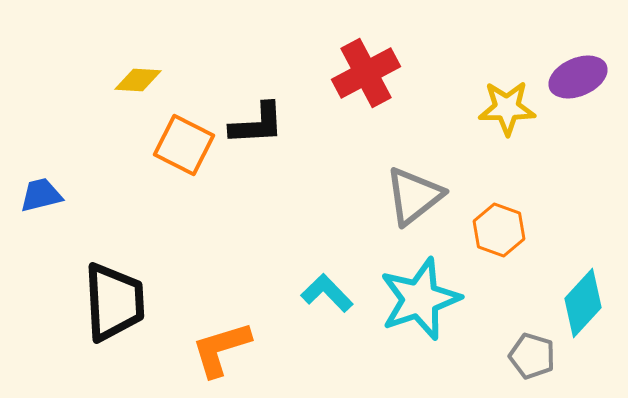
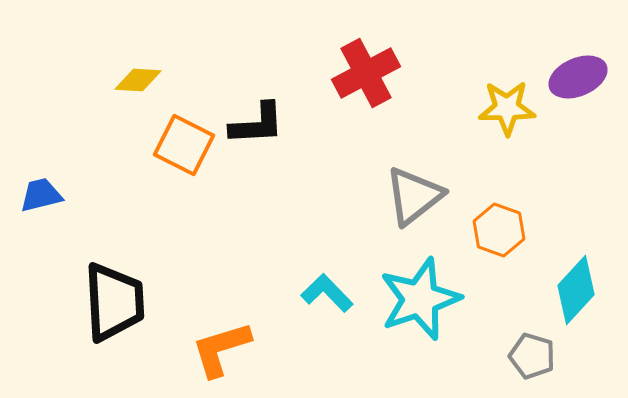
cyan diamond: moved 7 px left, 13 px up
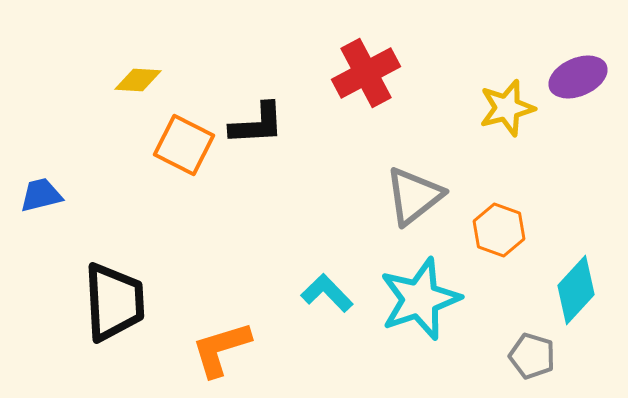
yellow star: rotated 14 degrees counterclockwise
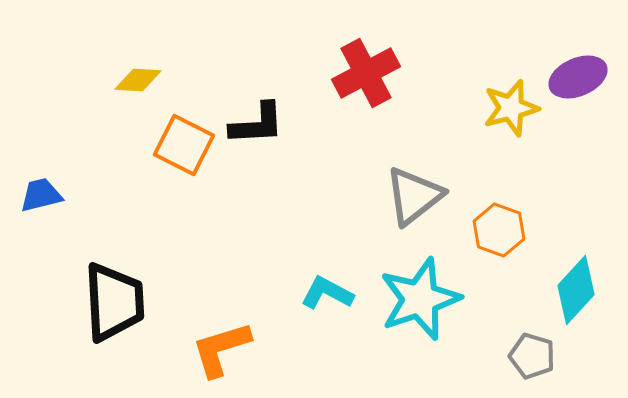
yellow star: moved 4 px right
cyan L-shape: rotated 18 degrees counterclockwise
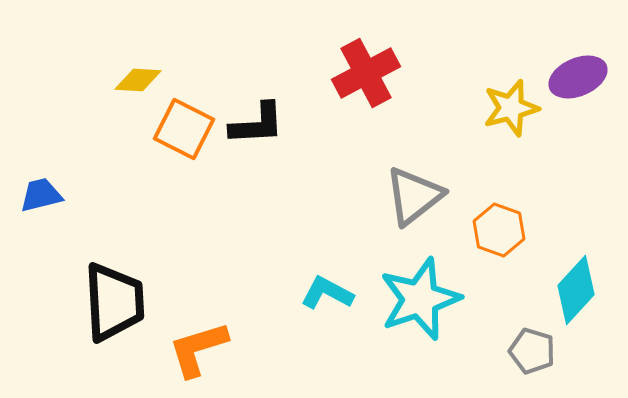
orange square: moved 16 px up
orange L-shape: moved 23 px left
gray pentagon: moved 5 px up
